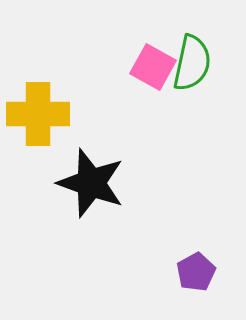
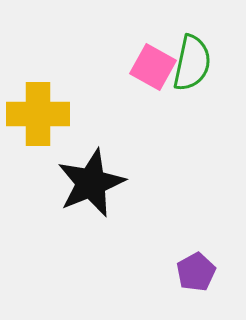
black star: rotated 30 degrees clockwise
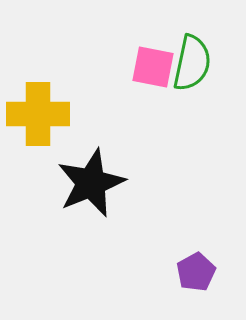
pink square: rotated 18 degrees counterclockwise
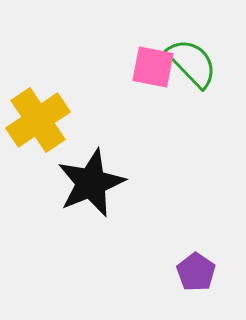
green semicircle: rotated 56 degrees counterclockwise
yellow cross: moved 6 px down; rotated 34 degrees counterclockwise
purple pentagon: rotated 9 degrees counterclockwise
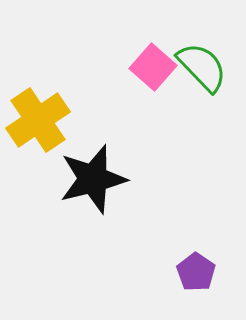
green semicircle: moved 10 px right, 4 px down
pink square: rotated 30 degrees clockwise
black star: moved 2 px right, 4 px up; rotated 8 degrees clockwise
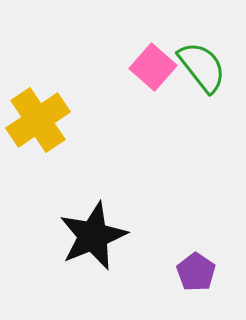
green semicircle: rotated 6 degrees clockwise
black star: moved 57 px down; rotated 8 degrees counterclockwise
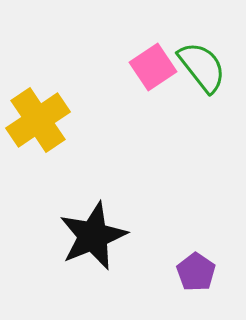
pink square: rotated 15 degrees clockwise
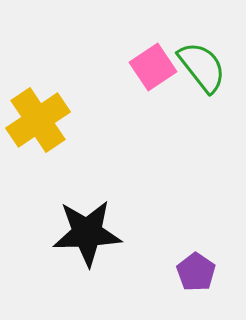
black star: moved 6 px left, 3 px up; rotated 20 degrees clockwise
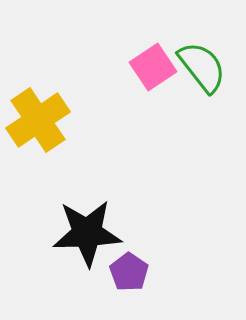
purple pentagon: moved 67 px left
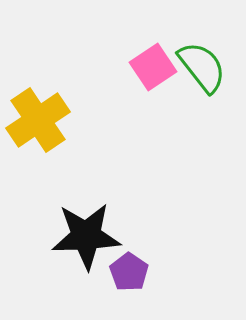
black star: moved 1 px left, 3 px down
